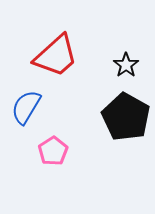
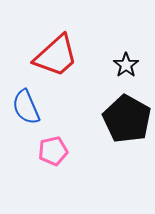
blue semicircle: rotated 54 degrees counterclockwise
black pentagon: moved 1 px right, 2 px down
pink pentagon: rotated 20 degrees clockwise
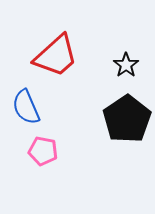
black pentagon: rotated 9 degrees clockwise
pink pentagon: moved 10 px left; rotated 24 degrees clockwise
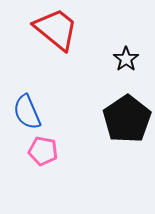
red trapezoid: moved 27 px up; rotated 99 degrees counterclockwise
black star: moved 6 px up
blue semicircle: moved 1 px right, 5 px down
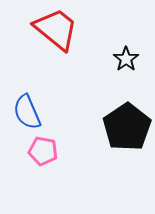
black pentagon: moved 8 px down
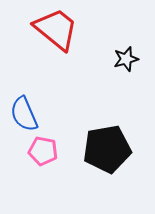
black star: rotated 20 degrees clockwise
blue semicircle: moved 3 px left, 2 px down
black pentagon: moved 20 px left, 22 px down; rotated 24 degrees clockwise
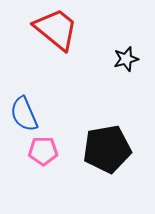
pink pentagon: rotated 12 degrees counterclockwise
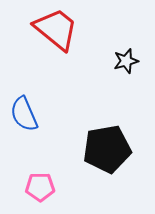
black star: moved 2 px down
pink pentagon: moved 3 px left, 36 px down
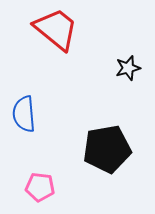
black star: moved 2 px right, 7 px down
blue semicircle: rotated 18 degrees clockwise
pink pentagon: rotated 8 degrees clockwise
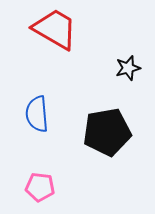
red trapezoid: moved 1 px left; rotated 9 degrees counterclockwise
blue semicircle: moved 13 px right
black pentagon: moved 17 px up
